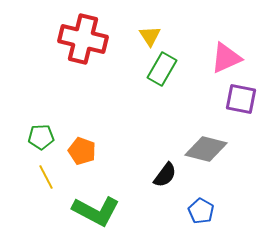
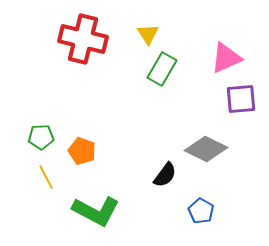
yellow triangle: moved 2 px left, 2 px up
purple square: rotated 16 degrees counterclockwise
gray diamond: rotated 12 degrees clockwise
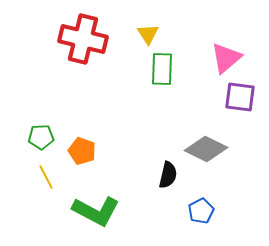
pink triangle: rotated 16 degrees counterclockwise
green rectangle: rotated 28 degrees counterclockwise
purple square: moved 1 px left, 2 px up; rotated 12 degrees clockwise
black semicircle: moved 3 px right; rotated 24 degrees counterclockwise
blue pentagon: rotated 15 degrees clockwise
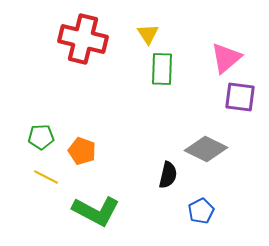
yellow line: rotated 35 degrees counterclockwise
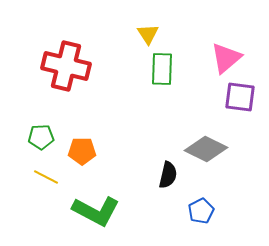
red cross: moved 17 px left, 27 px down
orange pentagon: rotated 20 degrees counterclockwise
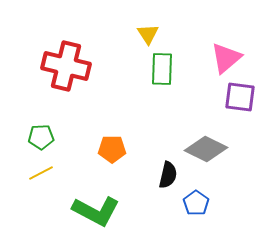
orange pentagon: moved 30 px right, 2 px up
yellow line: moved 5 px left, 4 px up; rotated 55 degrees counterclockwise
blue pentagon: moved 5 px left, 8 px up; rotated 10 degrees counterclockwise
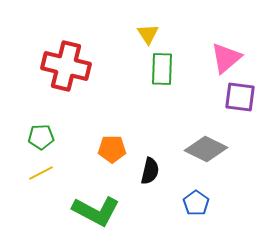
black semicircle: moved 18 px left, 4 px up
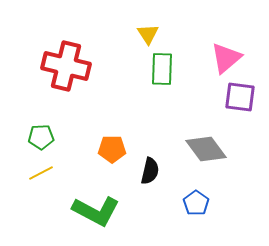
gray diamond: rotated 27 degrees clockwise
